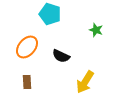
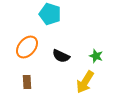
green star: moved 26 px down
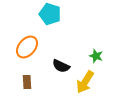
black semicircle: moved 10 px down
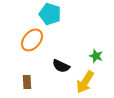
orange ellipse: moved 5 px right, 7 px up
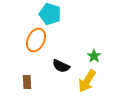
orange ellipse: moved 4 px right; rotated 15 degrees counterclockwise
green star: moved 2 px left; rotated 16 degrees clockwise
yellow arrow: moved 2 px right, 1 px up
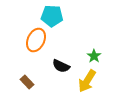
cyan pentagon: moved 2 px right, 2 px down; rotated 15 degrees counterclockwise
brown rectangle: rotated 40 degrees counterclockwise
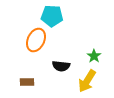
black semicircle: rotated 18 degrees counterclockwise
brown rectangle: rotated 48 degrees counterclockwise
